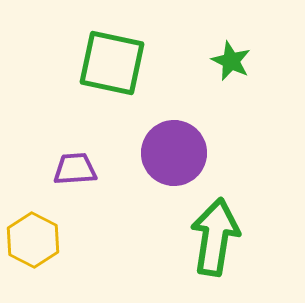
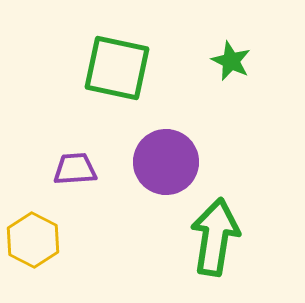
green square: moved 5 px right, 5 px down
purple circle: moved 8 px left, 9 px down
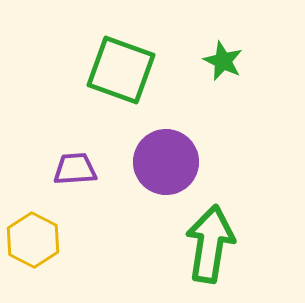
green star: moved 8 px left
green square: moved 4 px right, 2 px down; rotated 8 degrees clockwise
green arrow: moved 5 px left, 7 px down
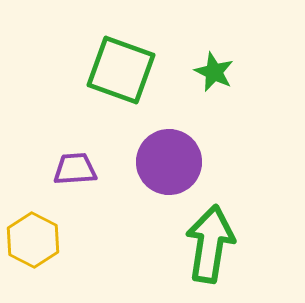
green star: moved 9 px left, 11 px down
purple circle: moved 3 px right
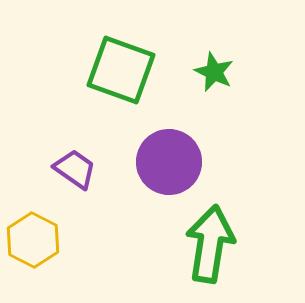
purple trapezoid: rotated 39 degrees clockwise
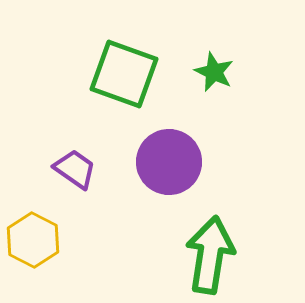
green square: moved 3 px right, 4 px down
green arrow: moved 11 px down
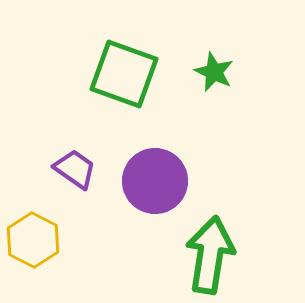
purple circle: moved 14 px left, 19 px down
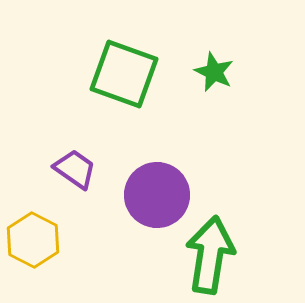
purple circle: moved 2 px right, 14 px down
